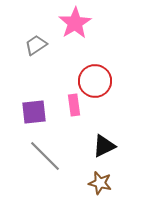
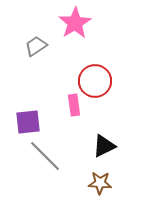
gray trapezoid: moved 1 px down
purple square: moved 6 px left, 10 px down
brown star: rotated 10 degrees counterclockwise
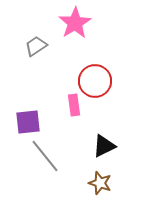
gray line: rotated 6 degrees clockwise
brown star: rotated 15 degrees clockwise
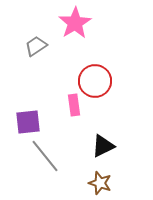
black triangle: moved 1 px left
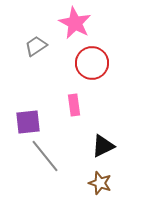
pink star: rotated 12 degrees counterclockwise
red circle: moved 3 px left, 18 px up
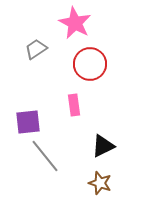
gray trapezoid: moved 3 px down
red circle: moved 2 px left, 1 px down
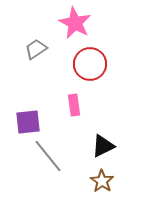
gray line: moved 3 px right
brown star: moved 2 px right, 2 px up; rotated 15 degrees clockwise
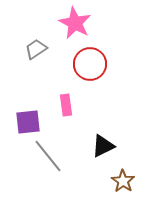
pink rectangle: moved 8 px left
brown star: moved 21 px right
